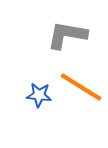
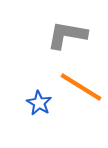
blue star: moved 8 px down; rotated 25 degrees clockwise
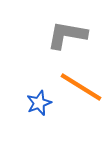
blue star: rotated 20 degrees clockwise
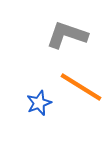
gray L-shape: rotated 9 degrees clockwise
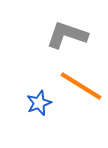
orange line: moved 1 px up
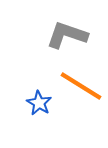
blue star: rotated 20 degrees counterclockwise
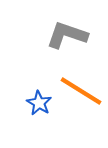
orange line: moved 5 px down
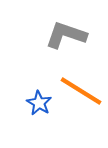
gray L-shape: moved 1 px left
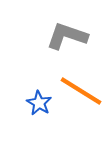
gray L-shape: moved 1 px right, 1 px down
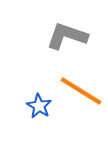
blue star: moved 3 px down
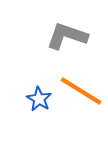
blue star: moved 7 px up
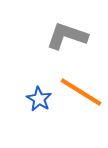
orange line: moved 1 px down
